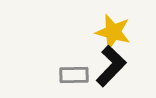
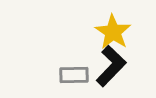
yellow star: rotated 18 degrees clockwise
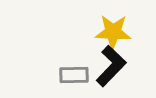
yellow star: rotated 30 degrees counterclockwise
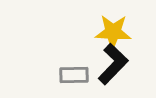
black L-shape: moved 2 px right, 2 px up
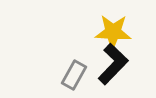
gray rectangle: rotated 60 degrees counterclockwise
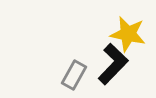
yellow star: moved 15 px right, 2 px down; rotated 9 degrees clockwise
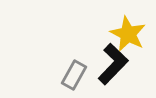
yellow star: rotated 15 degrees clockwise
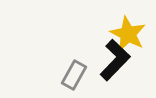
black L-shape: moved 2 px right, 4 px up
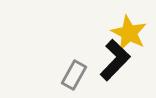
yellow star: moved 1 px right, 1 px up
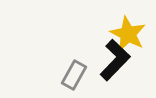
yellow star: moved 1 px left, 1 px down
